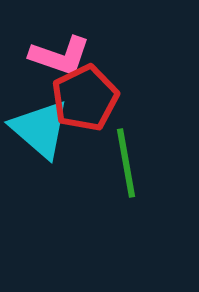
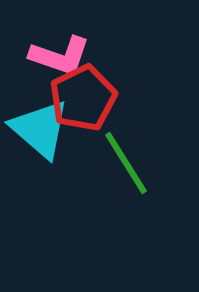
red pentagon: moved 2 px left
green line: rotated 22 degrees counterclockwise
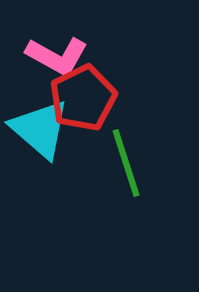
pink L-shape: moved 3 px left; rotated 10 degrees clockwise
green line: rotated 14 degrees clockwise
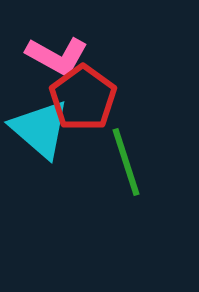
red pentagon: rotated 10 degrees counterclockwise
green line: moved 1 px up
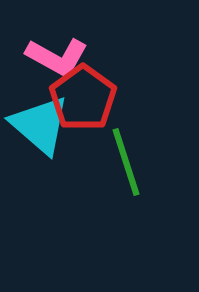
pink L-shape: moved 1 px down
cyan triangle: moved 4 px up
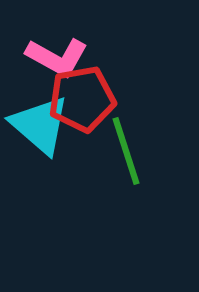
red pentagon: moved 1 px left, 1 px down; rotated 26 degrees clockwise
green line: moved 11 px up
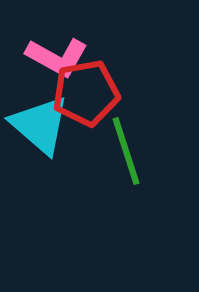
red pentagon: moved 4 px right, 6 px up
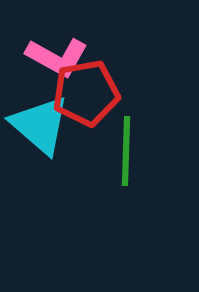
green line: rotated 20 degrees clockwise
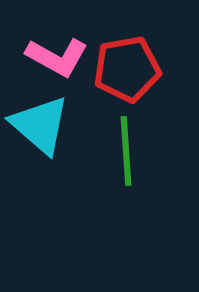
red pentagon: moved 41 px right, 24 px up
green line: rotated 6 degrees counterclockwise
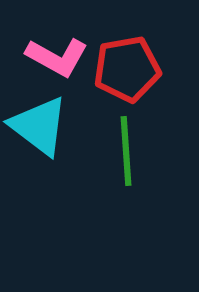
cyan triangle: moved 1 px left, 1 px down; rotated 4 degrees counterclockwise
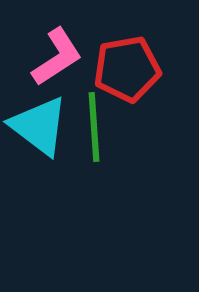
pink L-shape: rotated 62 degrees counterclockwise
green line: moved 32 px left, 24 px up
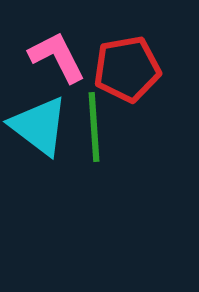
pink L-shape: rotated 84 degrees counterclockwise
